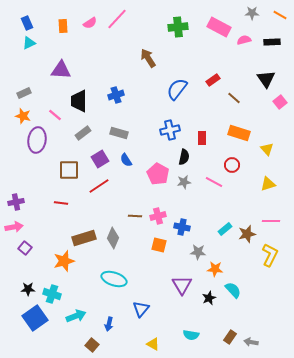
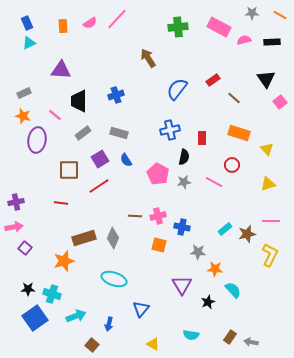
black star at (209, 298): moved 1 px left, 4 px down
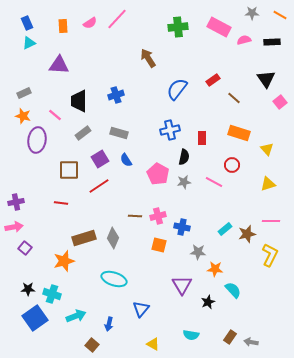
purple triangle at (61, 70): moved 2 px left, 5 px up
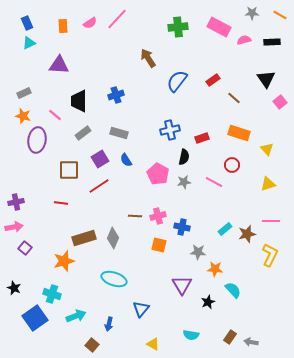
blue semicircle at (177, 89): moved 8 px up
red rectangle at (202, 138): rotated 72 degrees clockwise
black star at (28, 289): moved 14 px left, 1 px up; rotated 24 degrees clockwise
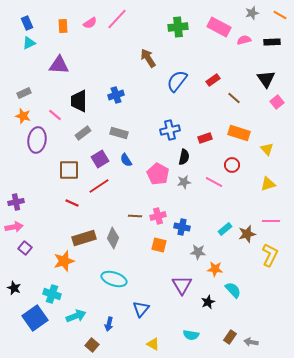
gray star at (252, 13): rotated 16 degrees counterclockwise
pink square at (280, 102): moved 3 px left
red rectangle at (202, 138): moved 3 px right
red line at (61, 203): moved 11 px right; rotated 16 degrees clockwise
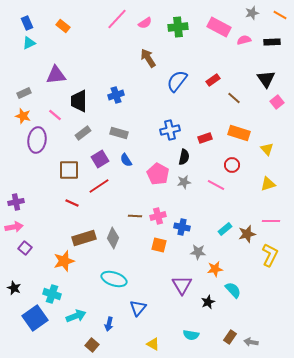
pink semicircle at (90, 23): moved 55 px right
orange rectangle at (63, 26): rotated 48 degrees counterclockwise
purple triangle at (59, 65): moved 3 px left, 10 px down; rotated 10 degrees counterclockwise
pink line at (214, 182): moved 2 px right, 3 px down
orange star at (215, 269): rotated 14 degrees counterclockwise
blue triangle at (141, 309): moved 3 px left, 1 px up
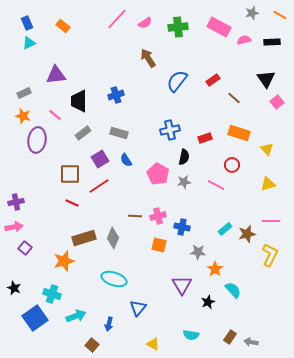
brown square at (69, 170): moved 1 px right, 4 px down
orange star at (215, 269): rotated 28 degrees counterclockwise
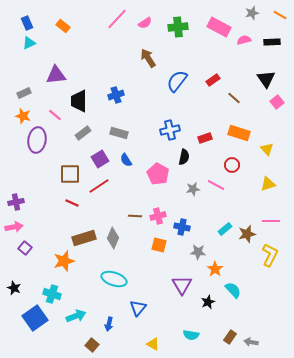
gray star at (184, 182): moved 9 px right, 7 px down
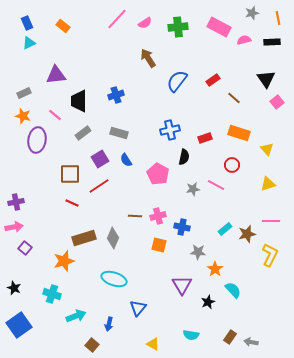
orange line at (280, 15): moved 2 px left, 3 px down; rotated 48 degrees clockwise
blue square at (35, 318): moved 16 px left, 7 px down
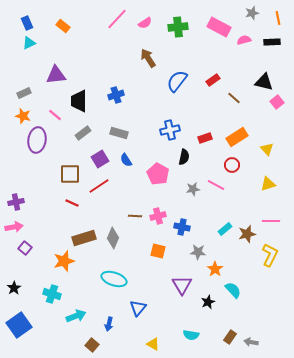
black triangle at (266, 79): moved 2 px left, 3 px down; rotated 42 degrees counterclockwise
orange rectangle at (239, 133): moved 2 px left, 4 px down; rotated 50 degrees counterclockwise
orange square at (159, 245): moved 1 px left, 6 px down
black star at (14, 288): rotated 16 degrees clockwise
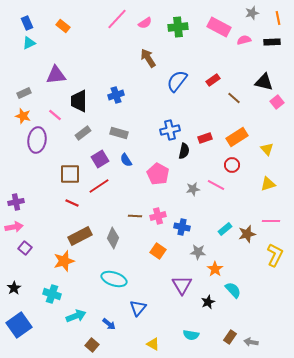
black semicircle at (184, 157): moved 6 px up
brown rectangle at (84, 238): moved 4 px left, 2 px up; rotated 10 degrees counterclockwise
orange square at (158, 251): rotated 21 degrees clockwise
yellow L-shape at (270, 255): moved 5 px right
blue arrow at (109, 324): rotated 64 degrees counterclockwise
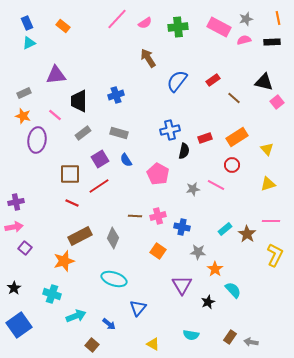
gray star at (252, 13): moved 6 px left, 6 px down
brown star at (247, 234): rotated 24 degrees counterclockwise
